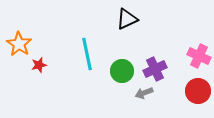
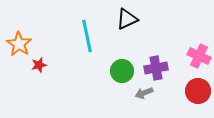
cyan line: moved 18 px up
purple cross: moved 1 px right, 1 px up; rotated 15 degrees clockwise
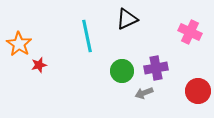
pink cross: moved 9 px left, 24 px up
